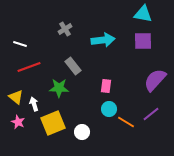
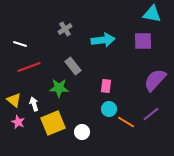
cyan triangle: moved 9 px right
yellow triangle: moved 2 px left, 3 px down
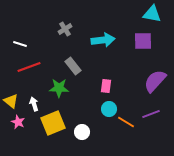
purple semicircle: moved 1 px down
yellow triangle: moved 3 px left, 1 px down
purple line: rotated 18 degrees clockwise
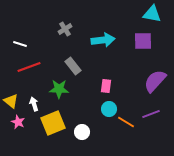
green star: moved 1 px down
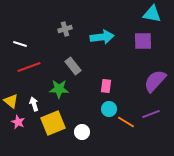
gray cross: rotated 16 degrees clockwise
cyan arrow: moved 1 px left, 3 px up
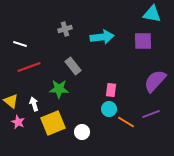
pink rectangle: moved 5 px right, 4 px down
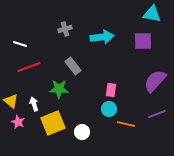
purple line: moved 6 px right
orange line: moved 2 px down; rotated 18 degrees counterclockwise
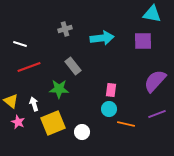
cyan arrow: moved 1 px down
